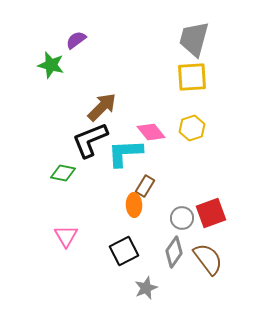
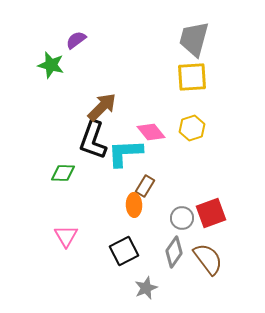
black L-shape: moved 3 px right; rotated 48 degrees counterclockwise
green diamond: rotated 10 degrees counterclockwise
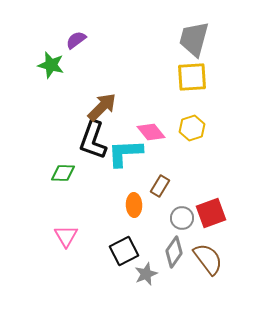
brown rectangle: moved 15 px right
gray star: moved 14 px up
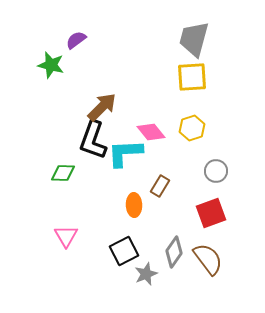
gray circle: moved 34 px right, 47 px up
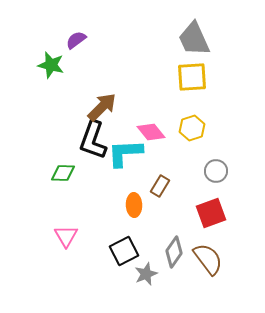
gray trapezoid: rotated 39 degrees counterclockwise
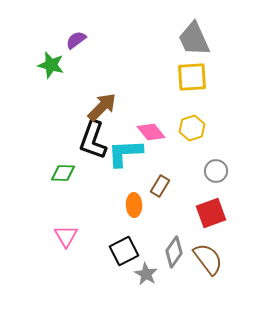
gray star: rotated 20 degrees counterclockwise
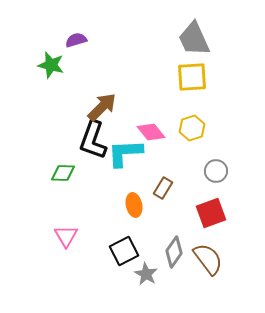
purple semicircle: rotated 20 degrees clockwise
brown rectangle: moved 3 px right, 2 px down
orange ellipse: rotated 10 degrees counterclockwise
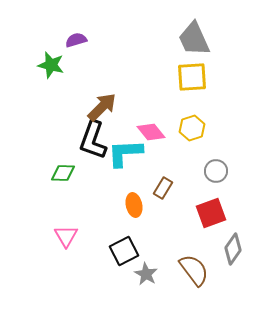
gray diamond: moved 59 px right, 3 px up
brown semicircle: moved 14 px left, 11 px down
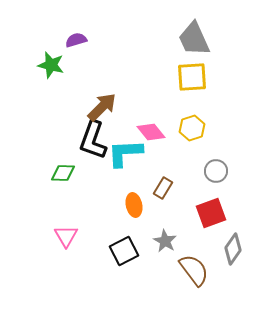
gray star: moved 19 px right, 33 px up
